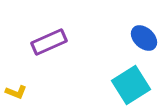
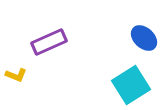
yellow L-shape: moved 17 px up
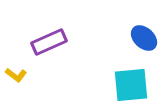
yellow L-shape: rotated 15 degrees clockwise
cyan square: rotated 27 degrees clockwise
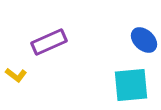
blue ellipse: moved 2 px down
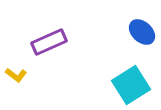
blue ellipse: moved 2 px left, 8 px up
cyan square: rotated 27 degrees counterclockwise
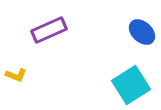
purple rectangle: moved 12 px up
yellow L-shape: rotated 15 degrees counterclockwise
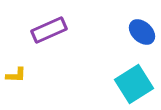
yellow L-shape: rotated 20 degrees counterclockwise
cyan square: moved 3 px right, 1 px up
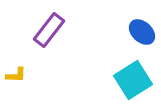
purple rectangle: rotated 28 degrees counterclockwise
cyan square: moved 1 px left, 4 px up
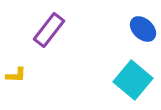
blue ellipse: moved 1 px right, 3 px up
cyan square: rotated 18 degrees counterclockwise
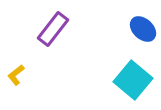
purple rectangle: moved 4 px right, 1 px up
yellow L-shape: rotated 140 degrees clockwise
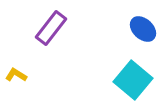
purple rectangle: moved 2 px left, 1 px up
yellow L-shape: rotated 70 degrees clockwise
